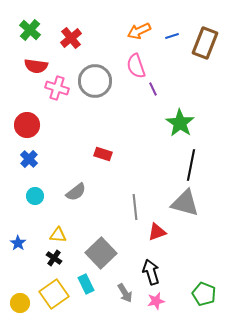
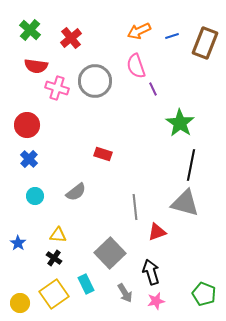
gray square: moved 9 px right
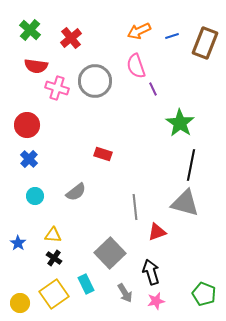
yellow triangle: moved 5 px left
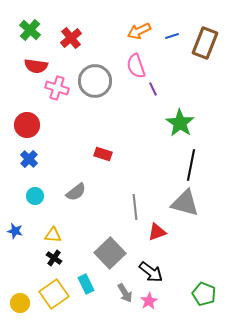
blue star: moved 3 px left, 12 px up; rotated 21 degrees counterclockwise
black arrow: rotated 145 degrees clockwise
pink star: moved 7 px left; rotated 18 degrees counterclockwise
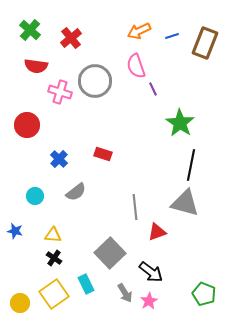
pink cross: moved 3 px right, 4 px down
blue cross: moved 30 px right
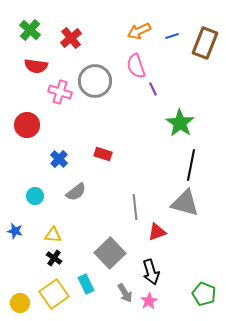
black arrow: rotated 35 degrees clockwise
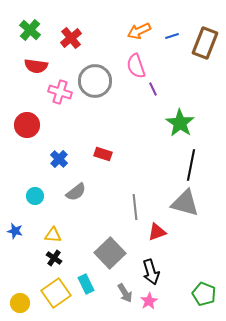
yellow square: moved 2 px right, 1 px up
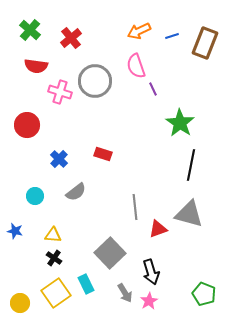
gray triangle: moved 4 px right, 11 px down
red triangle: moved 1 px right, 3 px up
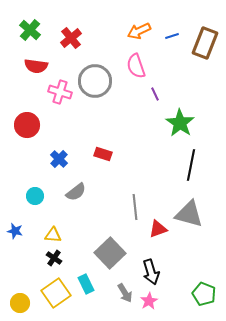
purple line: moved 2 px right, 5 px down
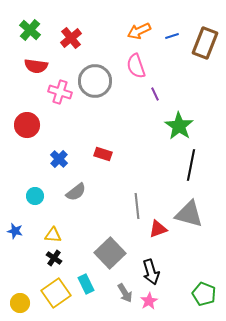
green star: moved 1 px left, 3 px down
gray line: moved 2 px right, 1 px up
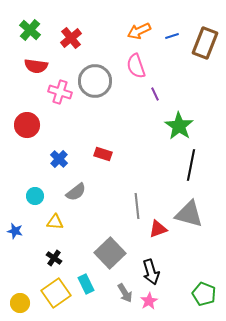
yellow triangle: moved 2 px right, 13 px up
